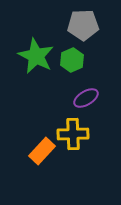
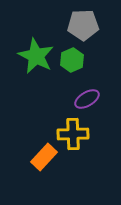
purple ellipse: moved 1 px right, 1 px down
orange rectangle: moved 2 px right, 6 px down
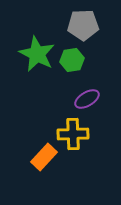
green star: moved 1 px right, 2 px up
green hexagon: rotated 15 degrees clockwise
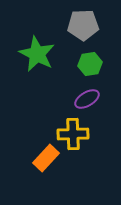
green hexagon: moved 18 px right, 4 px down
orange rectangle: moved 2 px right, 1 px down
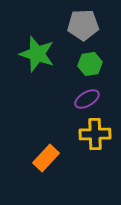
green star: rotated 9 degrees counterclockwise
yellow cross: moved 22 px right
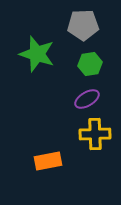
orange rectangle: moved 2 px right, 3 px down; rotated 36 degrees clockwise
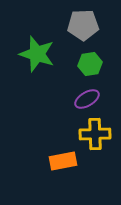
orange rectangle: moved 15 px right
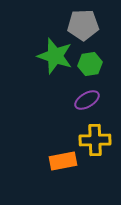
green star: moved 18 px right, 2 px down
purple ellipse: moved 1 px down
yellow cross: moved 6 px down
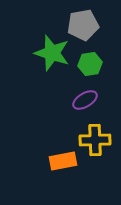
gray pentagon: rotated 8 degrees counterclockwise
green star: moved 3 px left, 3 px up
purple ellipse: moved 2 px left
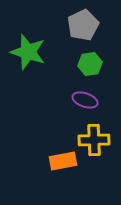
gray pentagon: rotated 16 degrees counterclockwise
green star: moved 24 px left, 1 px up
purple ellipse: rotated 50 degrees clockwise
yellow cross: moved 1 px left
